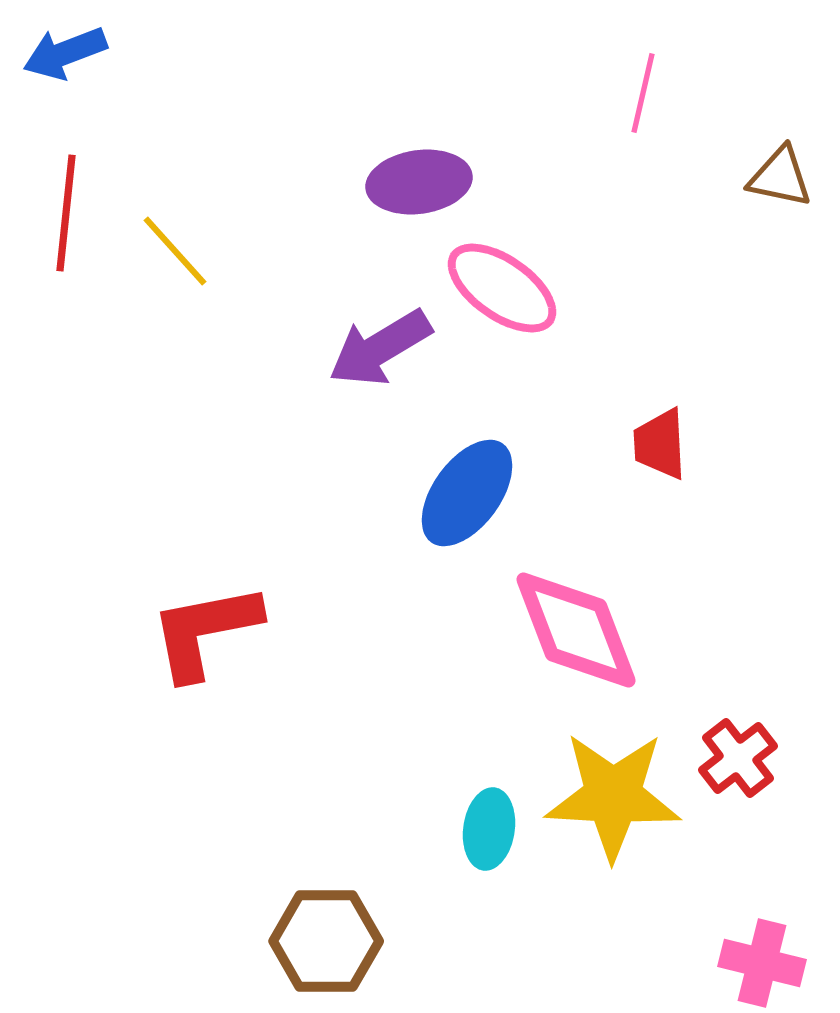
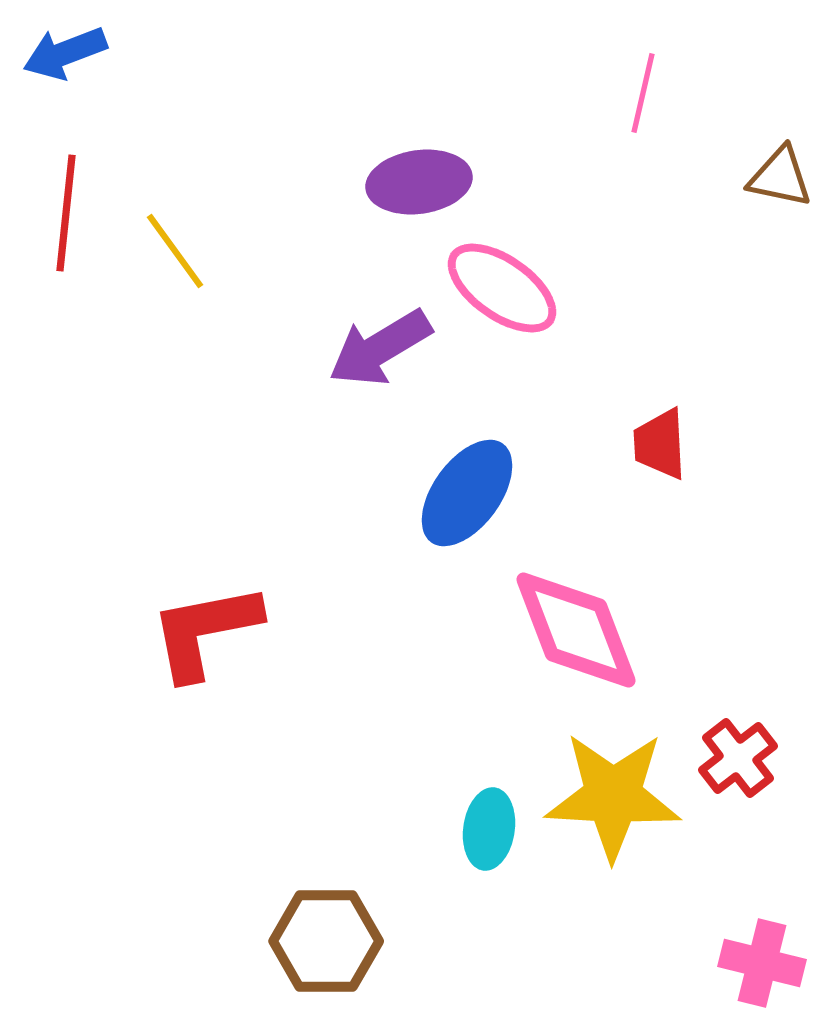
yellow line: rotated 6 degrees clockwise
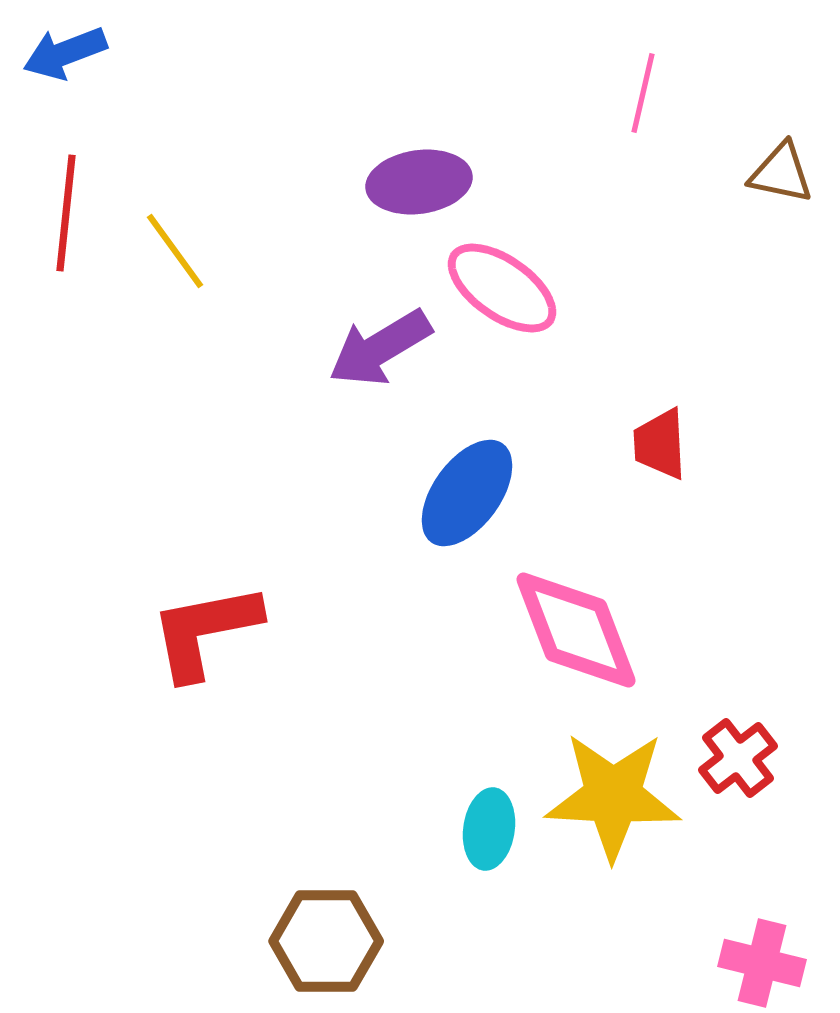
brown triangle: moved 1 px right, 4 px up
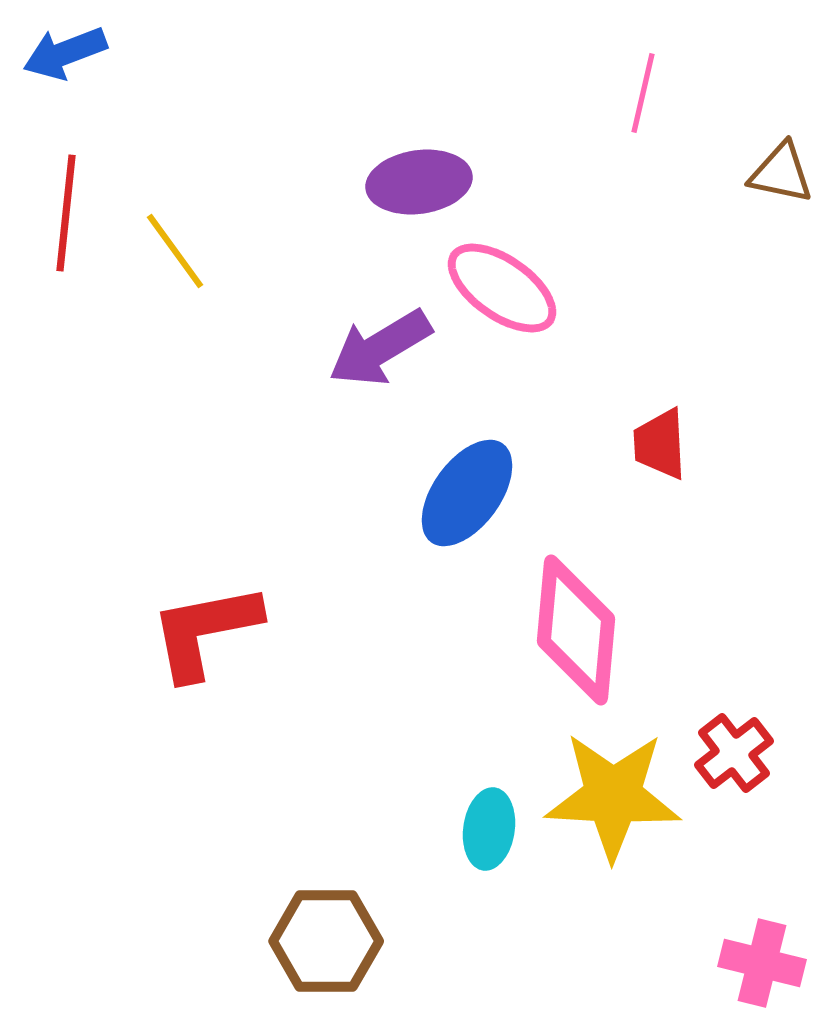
pink diamond: rotated 26 degrees clockwise
red cross: moved 4 px left, 5 px up
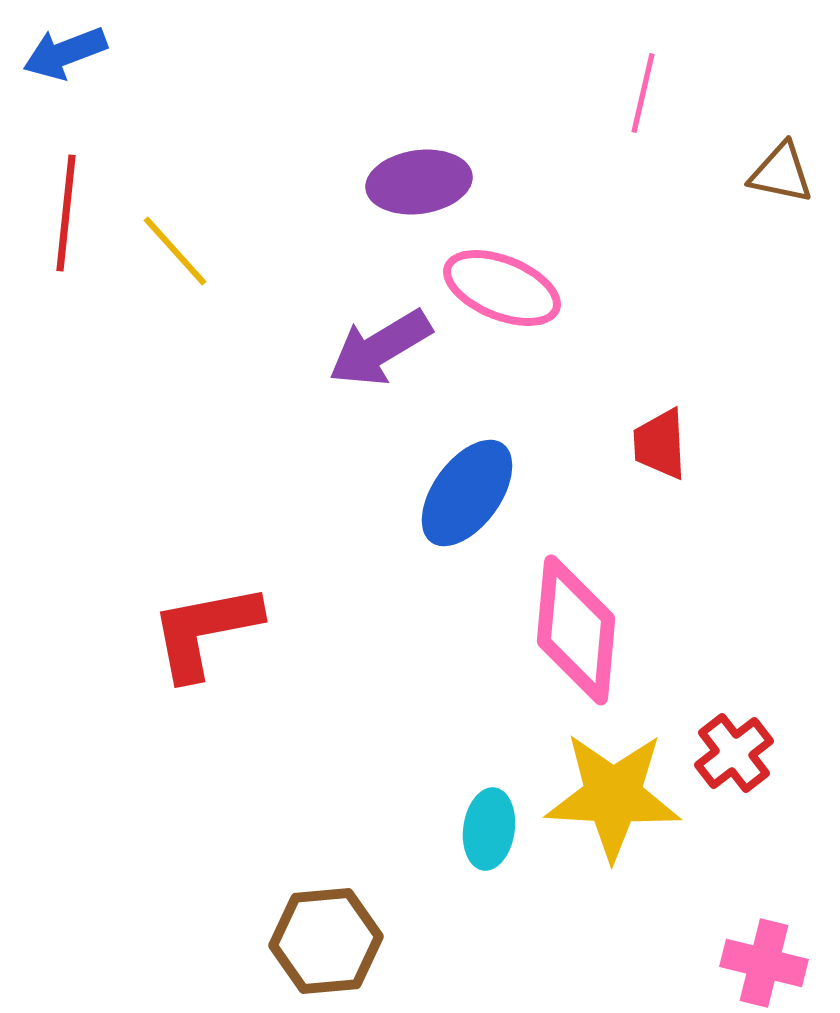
yellow line: rotated 6 degrees counterclockwise
pink ellipse: rotated 13 degrees counterclockwise
brown hexagon: rotated 5 degrees counterclockwise
pink cross: moved 2 px right
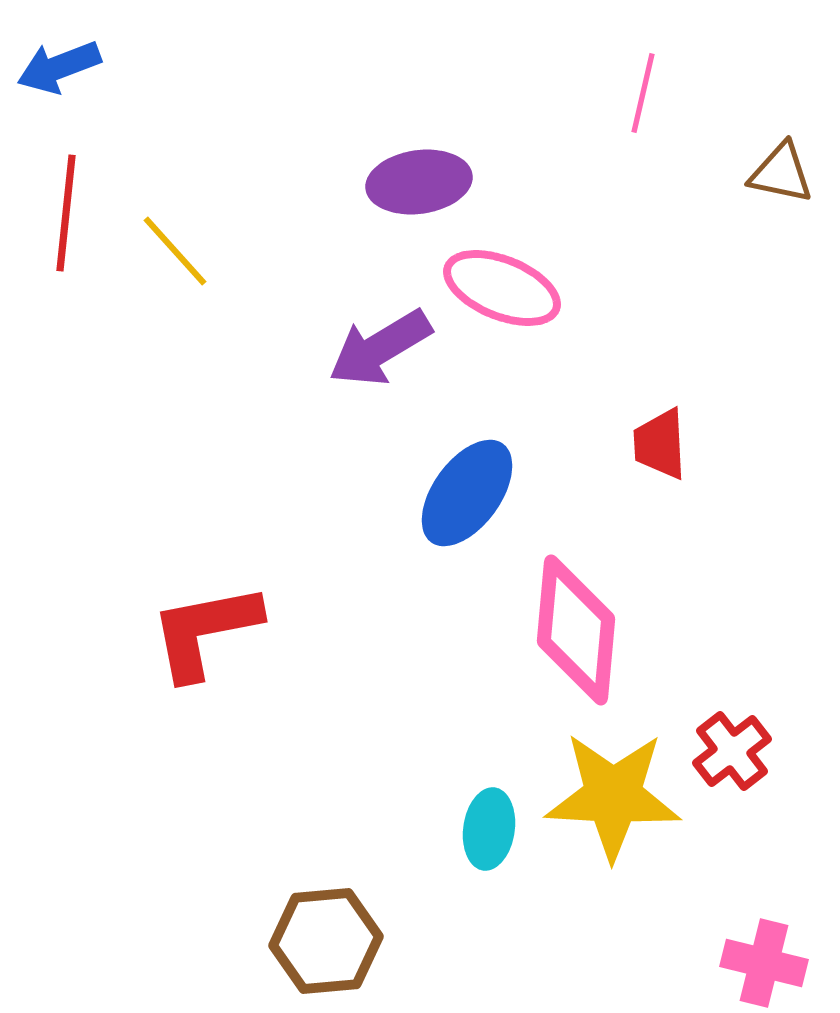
blue arrow: moved 6 px left, 14 px down
red cross: moved 2 px left, 2 px up
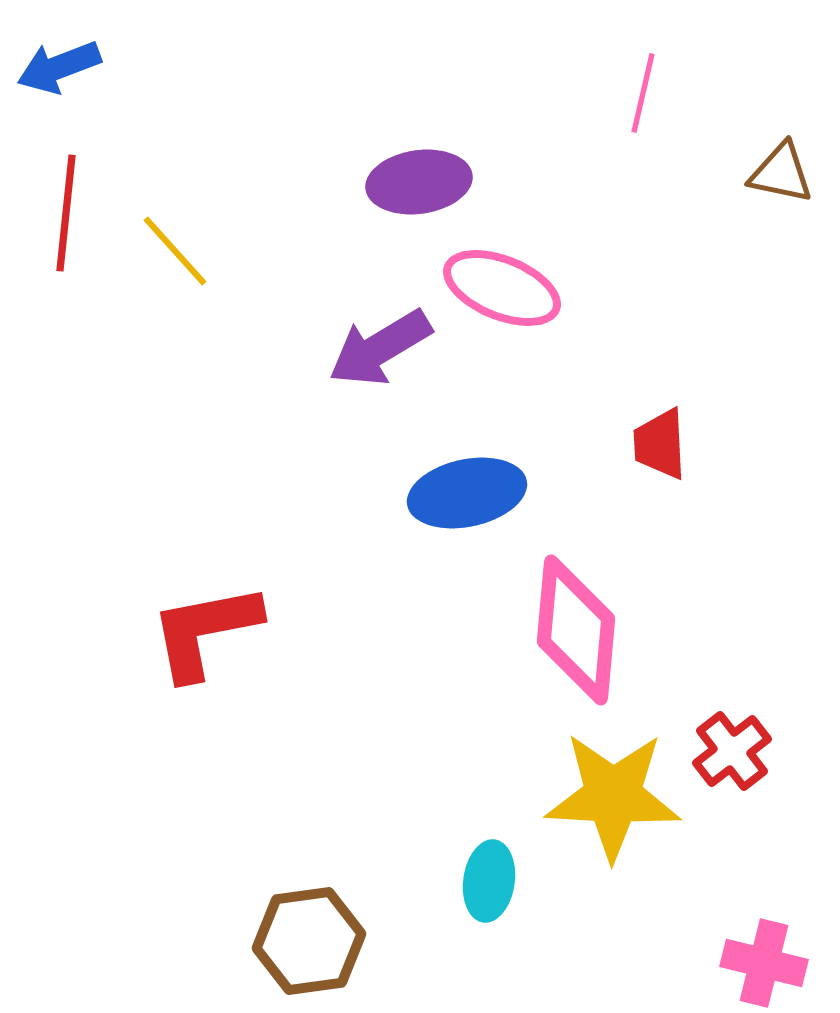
blue ellipse: rotated 42 degrees clockwise
cyan ellipse: moved 52 px down
brown hexagon: moved 17 px left; rotated 3 degrees counterclockwise
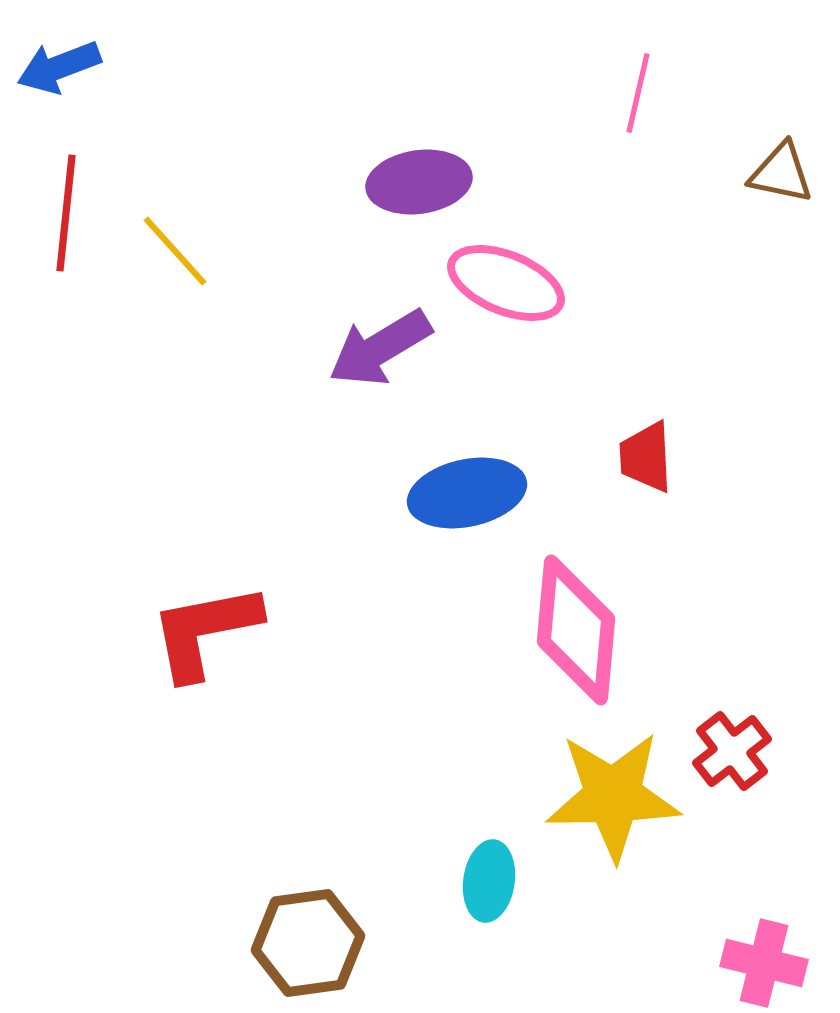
pink line: moved 5 px left
pink ellipse: moved 4 px right, 5 px up
red trapezoid: moved 14 px left, 13 px down
yellow star: rotated 4 degrees counterclockwise
brown hexagon: moved 1 px left, 2 px down
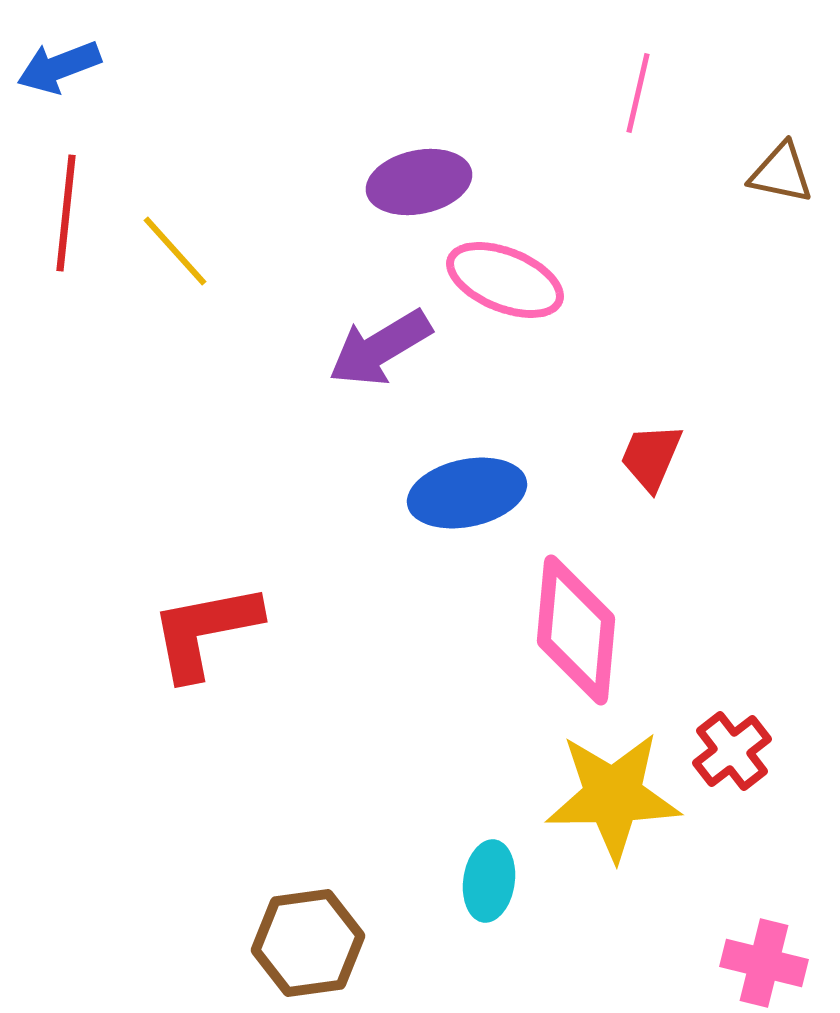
purple ellipse: rotated 4 degrees counterclockwise
pink ellipse: moved 1 px left, 3 px up
red trapezoid: moved 5 px right; rotated 26 degrees clockwise
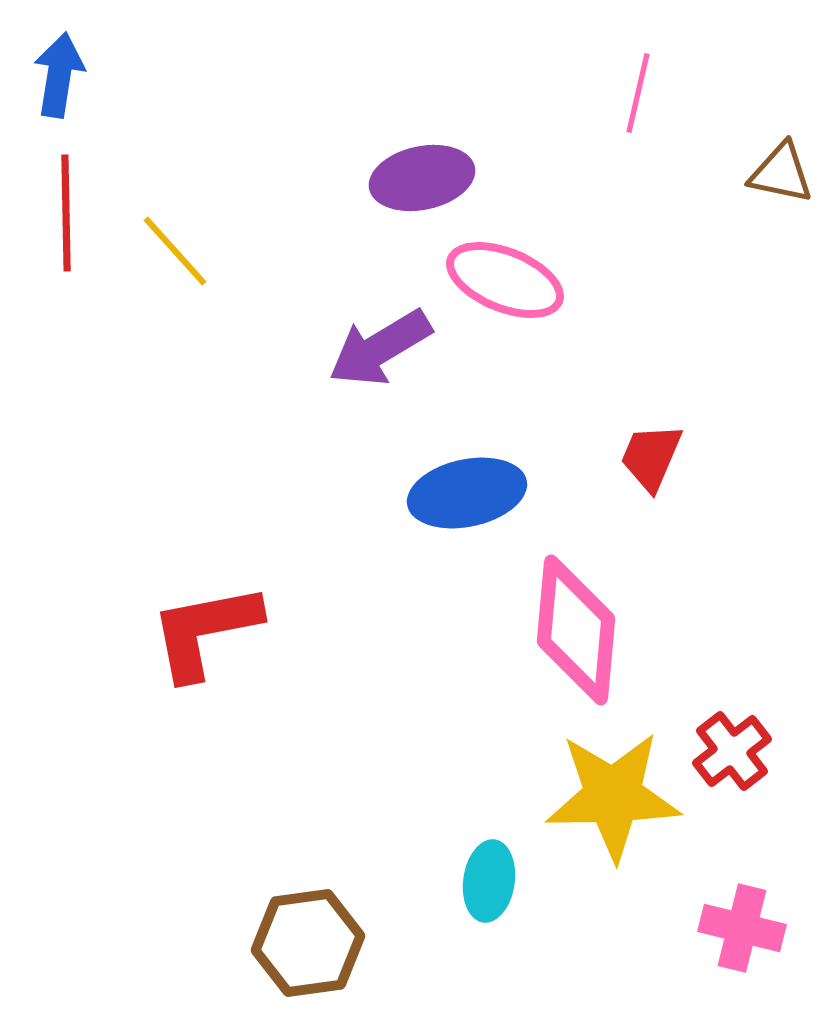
blue arrow: moved 8 px down; rotated 120 degrees clockwise
purple ellipse: moved 3 px right, 4 px up
red line: rotated 7 degrees counterclockwise
pink cross: moved 22 px left, 35 px up
